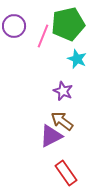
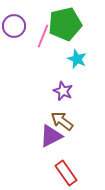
green pentagon: moved 3 px left
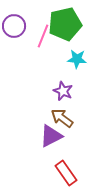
cyan star: rotated 18 degrees counterclockwise
brown arrow: moved 3 px up
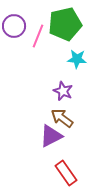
pink line: moved 5 px left
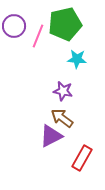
purple star: rotated 12 degrees counterclockwise
red rectangle: moved 16 px right, 15 px up; rotated 65 degrees clockwise
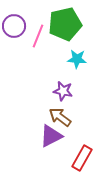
brown arrow: moved 2 px left, 1 px up
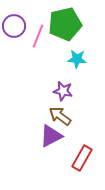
brown arrow: moved 1 px up
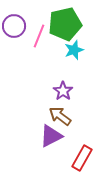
pink line: moved 1 px right
cyan star: moved 3 px left, 9 px up; rotated 24 degrees counterclockwise
purple star: rotated 24 degrees clockwise
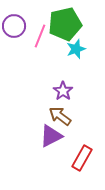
pink line: moved 1 px right
cyan star: moved 2 px right, 1 px up
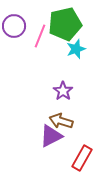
brown arrow: moved 1 px right, 5 px down; rotated 20 degrees counterclockwise
